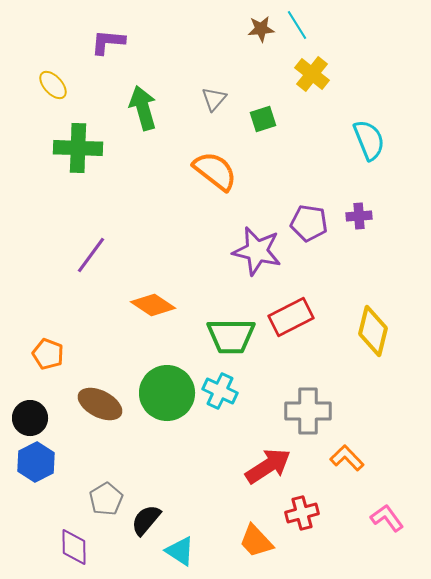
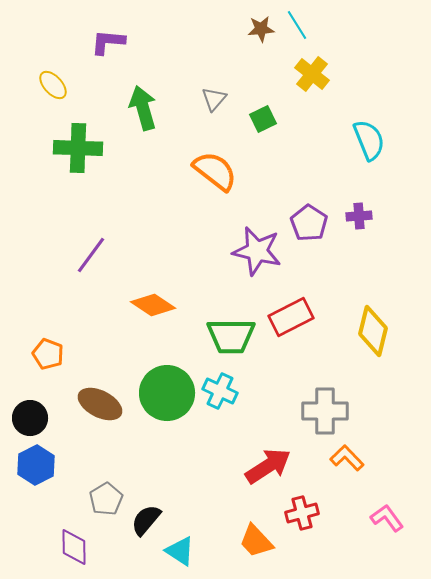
green square: rotated 8 degrees counterclockwise
purple pentagon: rotated 24 degrees clockwise
gray cross: moved 17 px right
blue hexagon: moved 3 px down
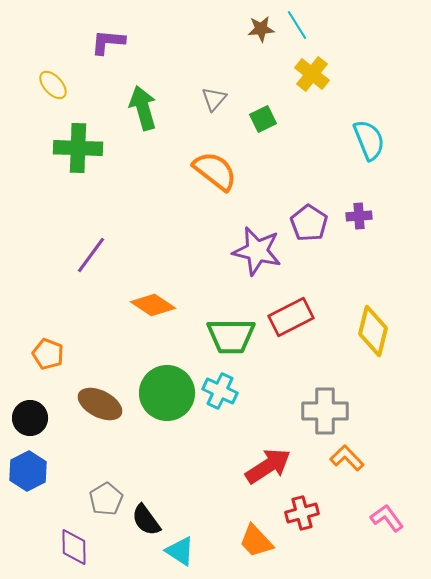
blue hexagon: moved 8 px left, 6 px down
black semicircle: rotated 76 degrees counterclockwise
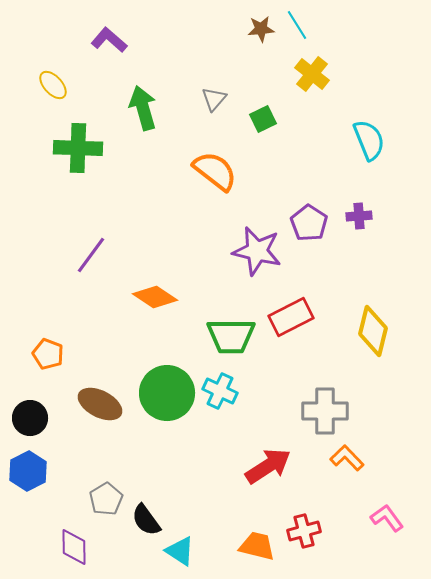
purple L-shape: moved 1 px right, 2 px up; rotated 36 degrees clockwise
orange diamond: moved 2 px right, 8 px up
red cross: moved 2 px right, 18 px down
orange trapezoid: moved 1 px right, 5 px down; rotated 147 degrees clockwise
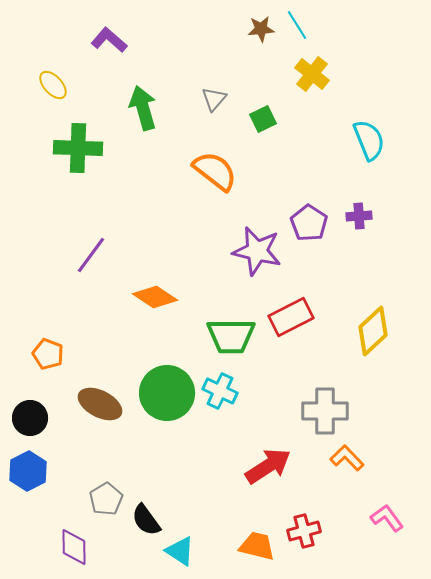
yellow diamond: rotated 33 degrees clockwise
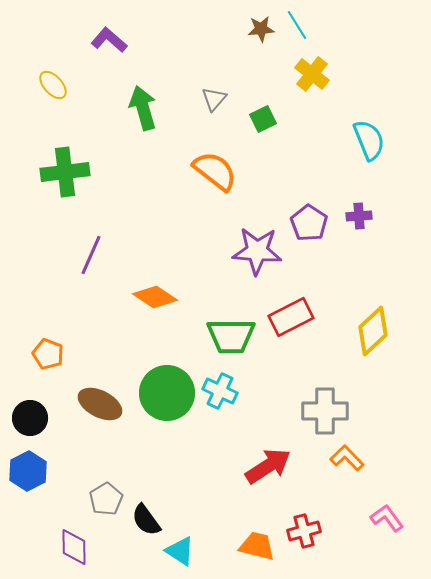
green cross: moved 13 px left, 24 px down; rotated 9 degrees counterclockwise
purple star: rotated 9 degrees counterclockwise
purple line: rotated 12 degrees counterclockwise
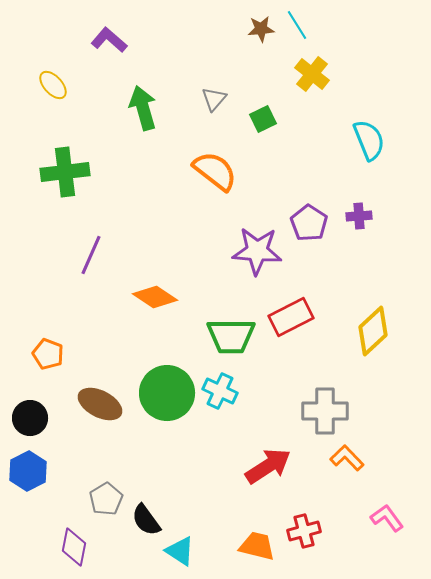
purple diamond: rotated 12 degrees clockwise
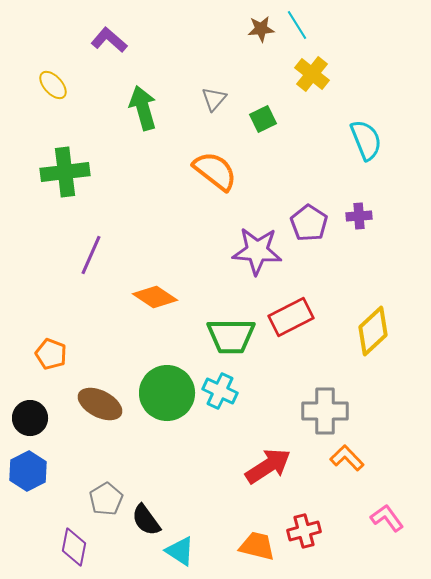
cyan semicircle: moved 3 px left
orange pentagon: moved 3 px right
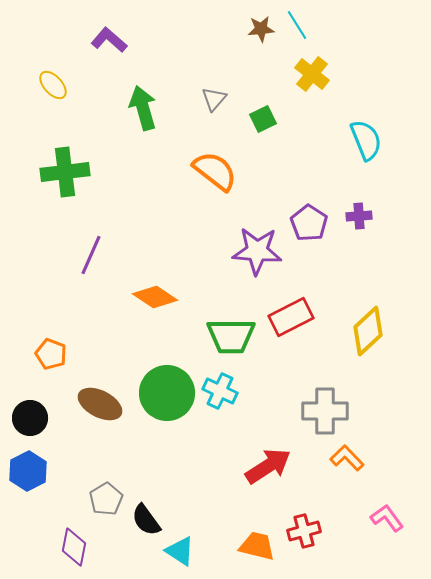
yellow diamond: moved 5 px left
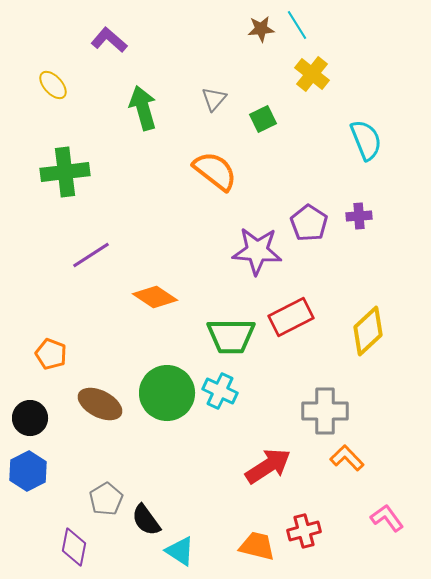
purple line: rotated 33 degrees clockwise
